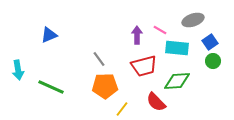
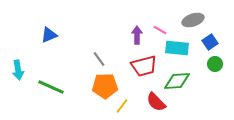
green circle: moved 2 px right, 3 px down
yellow line: moved 3 px up
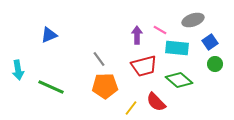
green diamond: moved 2 px right, 1 px up; rotated 44 degrees clockwise
yellow line: moved 9 px right, 2 px down
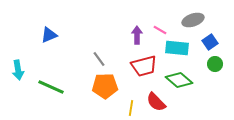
yellow line: rotated 28 degrees counterclockwise
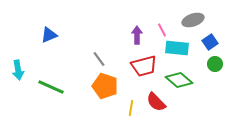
pink line: moved 2 px right; rotated 32 degrees clockwise
orange pentagon: rotated 20 degrees clockwise
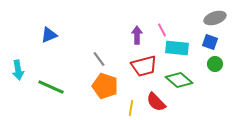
gray ellipse: moved 22 px right, 2 px up
blue square: rotated 35 degrees counterclockwise
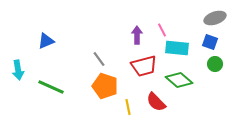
blue triangle: moved 3 px left, 6 px down
yellow line: moved 3 px left, 1 px up; rotated 21 degrees counterclockwise
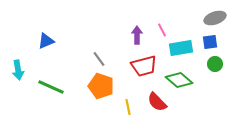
blue square: rotated 28 degrees counterclockwise
cyan rectangle: moved 4 px right; rotated 15 degrees counterclockwise
orange pentagon: moved 4 px left
red semicircle: moved 1 px right
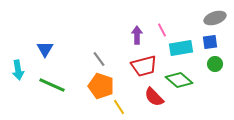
blue triangle: moved 1 px left, 8 px down; rotated 36 degrees counterclockwise
green line: moved 1 px right, 2 px up
red semicircle: moved 3 px left, 5 px up
yellow line: moved 9 px left; rotated 21 degrees counterclockwise
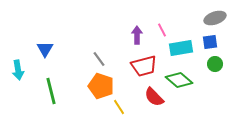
green line: moved 1 px left, 6 px down; rotated 52 degrees clockwise
